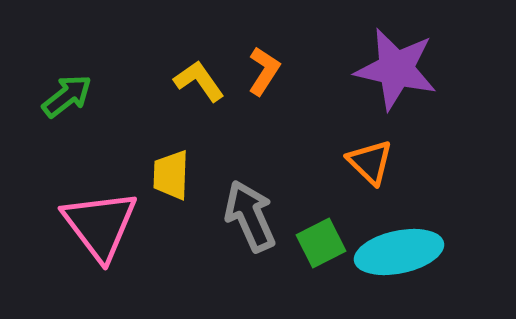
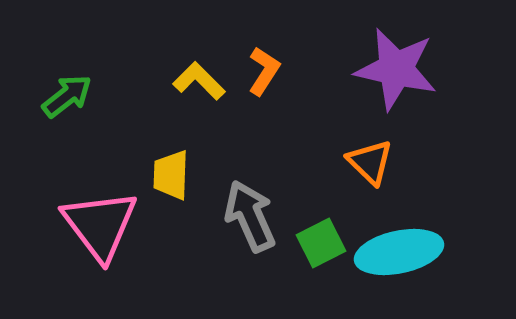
yellow L-shape: rotated 10 degrees counterclockwise
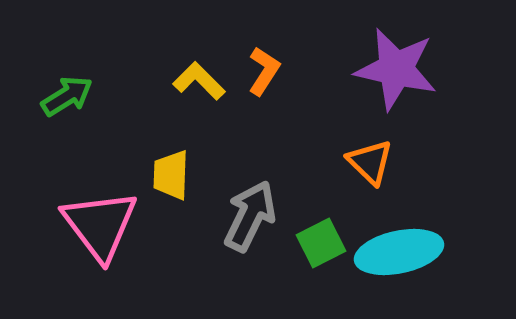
green arrow: rotated 6 degrees clockwise
gray arrow: rotated 50 degrees clockwise
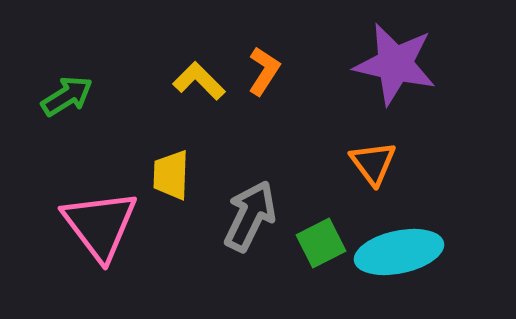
purple star: moved 1 px left, 5 px up
orange triangle: moved 3 px right, 1 px down; rotated 9 degrees clockwise
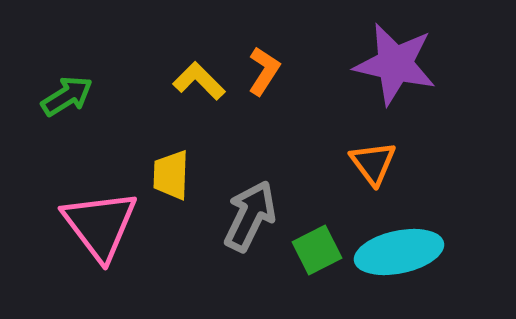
green square: moved 4 px left, 7 px down
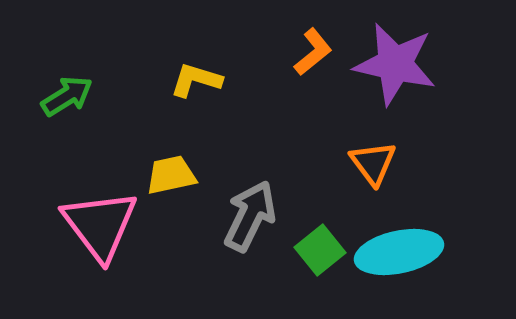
orange L-shape: moved 49 px right, 19 px up; rotated 18 degrees clockwise
yellow L-shape: moved 3 px left, 1 px up; rotated 28 degrees counterclockwise
yellow trapezoid: rotated 76 degrees clockwise
green square: moved 3 px right; rotated 12 degrees counterclockwise
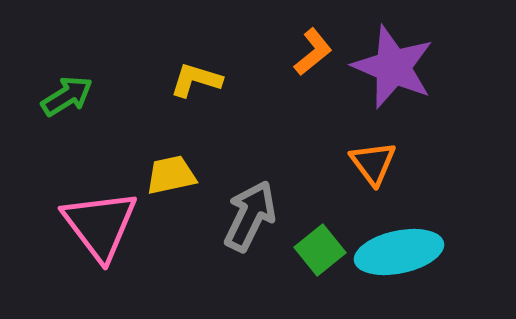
purple star: moved 2 px left, 3 px down; rotated 10 degrees clockwise
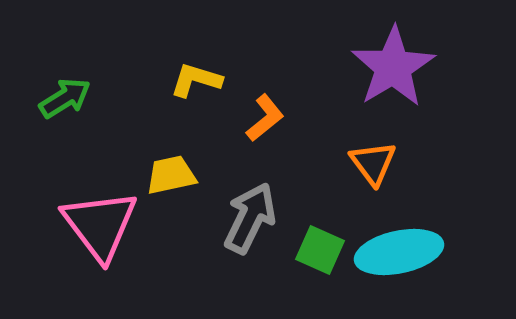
orange L-shape: moved 48 px left, 66 px down
purple star: rotated 18 degrees clockwise
green arrow: moved 2 px left, 2 px down
gray arrow: moved 2 px down
green square: rotated 27 degrees counterclockwise
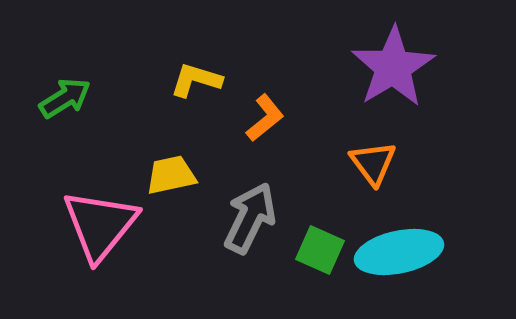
pink triangle: rotated 16 degrees clockwise
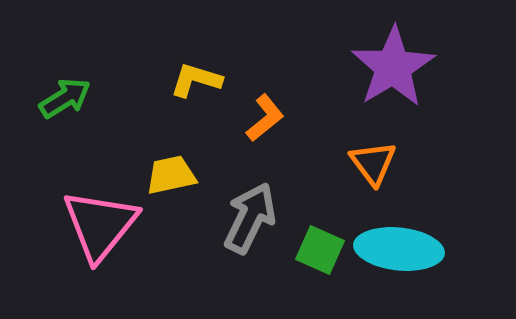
cyan ellipse: moved 3 px up; rotated 18 degrees clockwise
